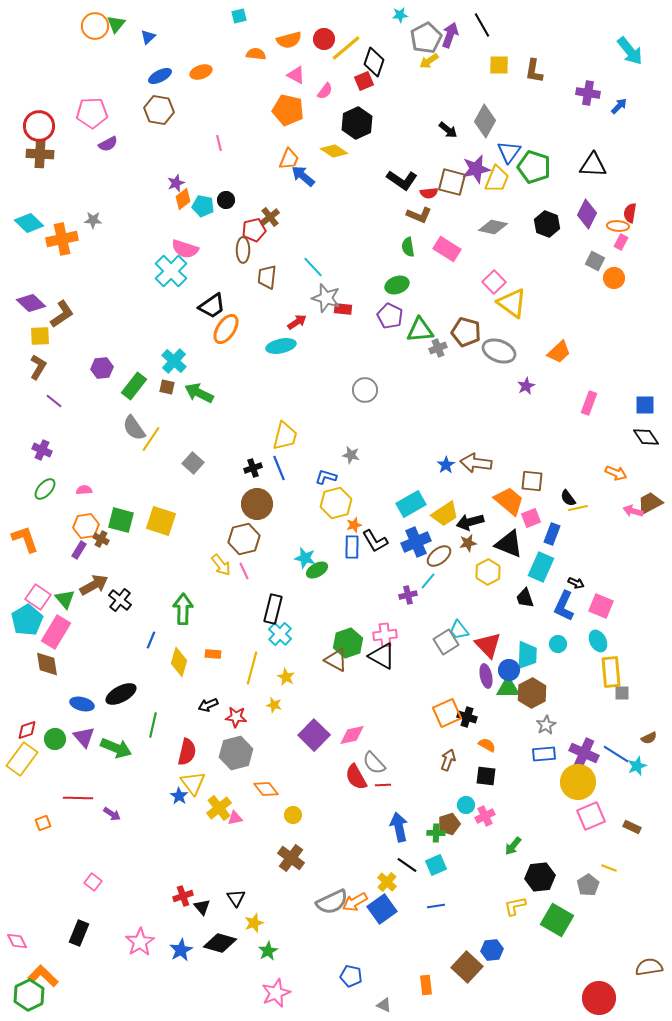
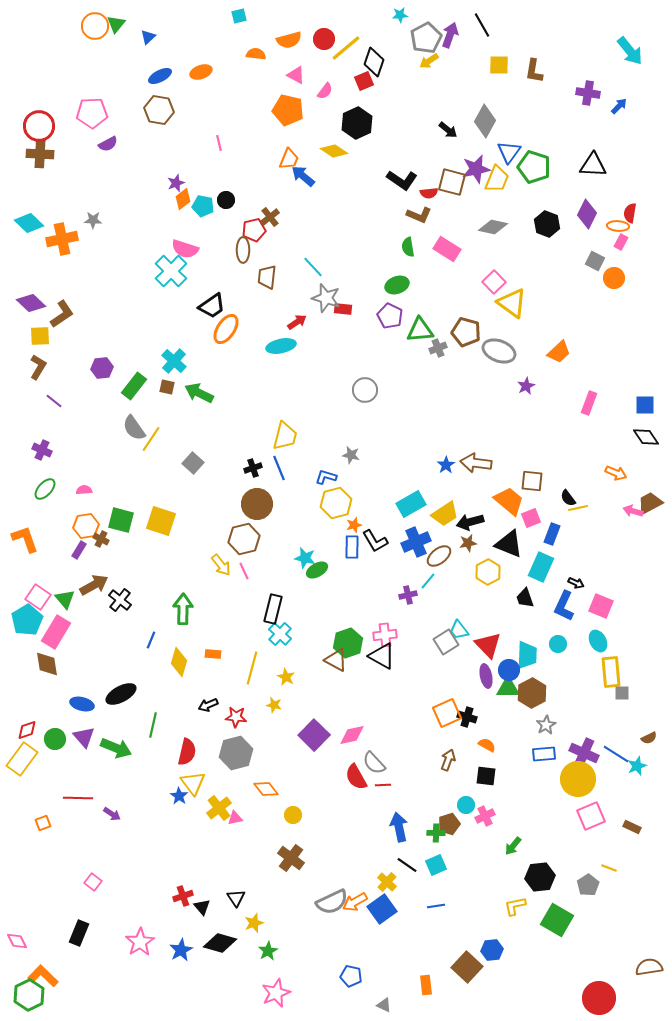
yellow circle at (578, 782): moved 3 px up
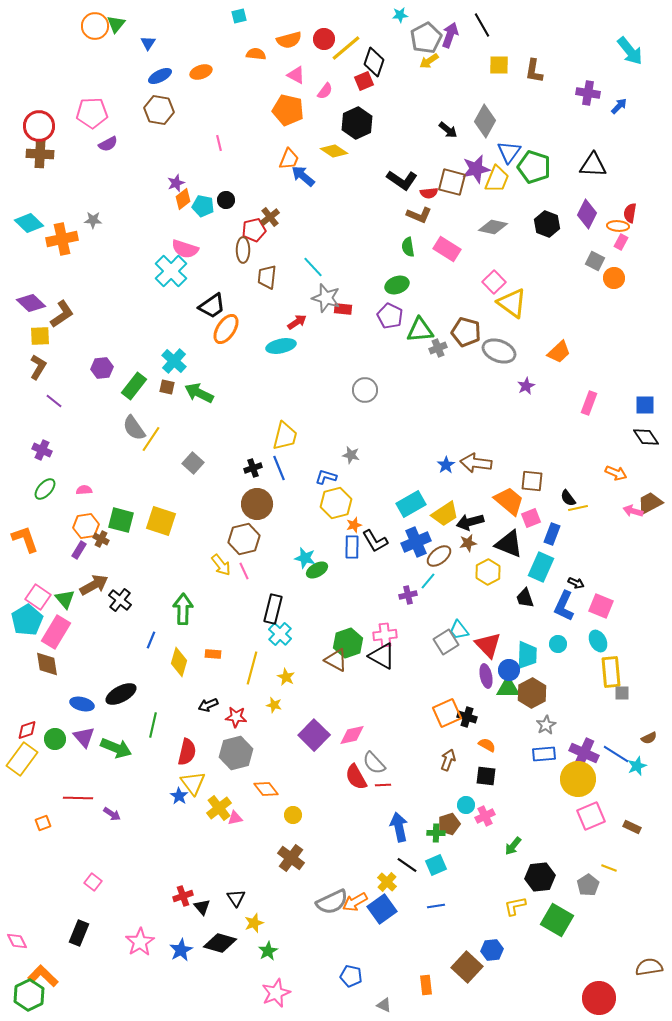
blue triangle at (148, 37): moved 6 px down; rotated 14 degrees counterclockwise
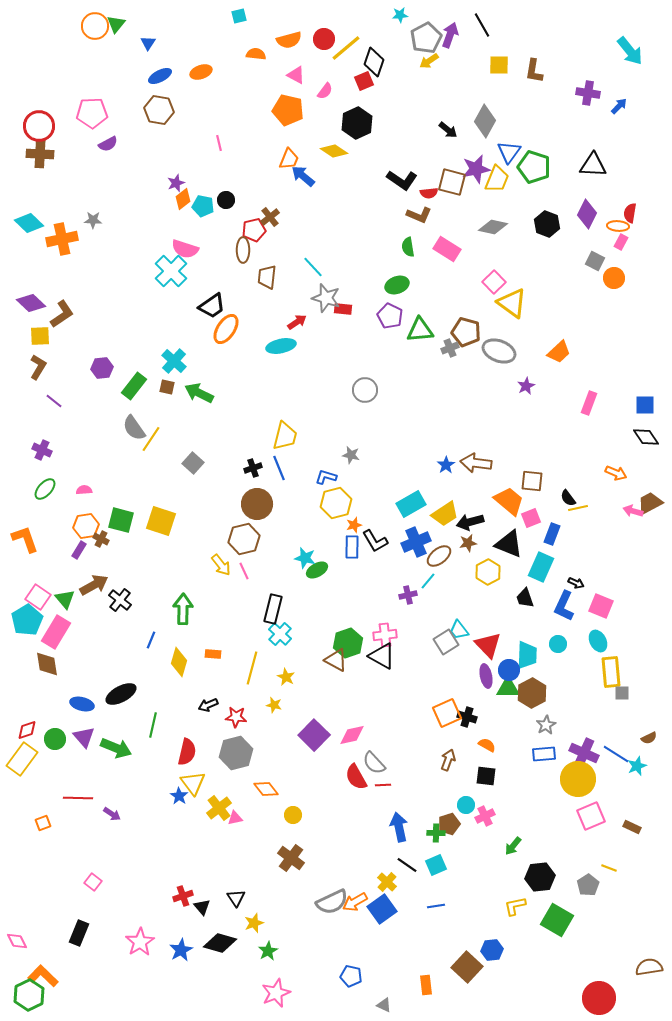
gray cross at (438, 348): moved 12 px right
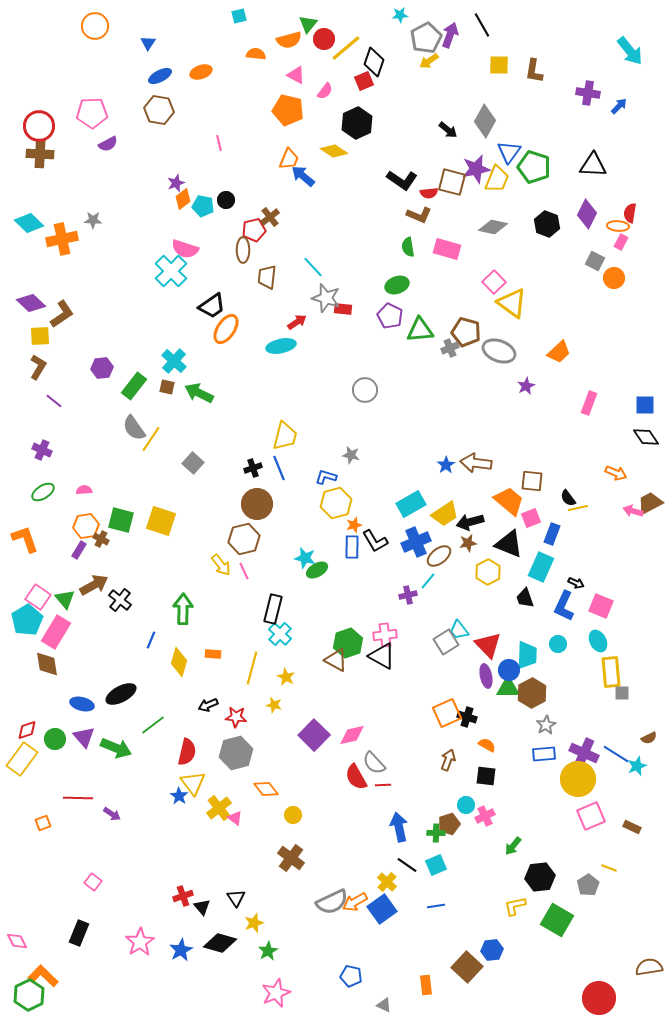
green triangle at (116, 24): moved 192 px right
pink rectangle at (447, 249): rotated 16 degrees counterclockwise
green ellipse at (45, 489): moved 2 px left, 3 px down; rotated 15 degrees clockwise
green line at (153, 725): rotated 40 degrees clockwise
pink triangle at (235, 818): rotated 49 degrees clockwise
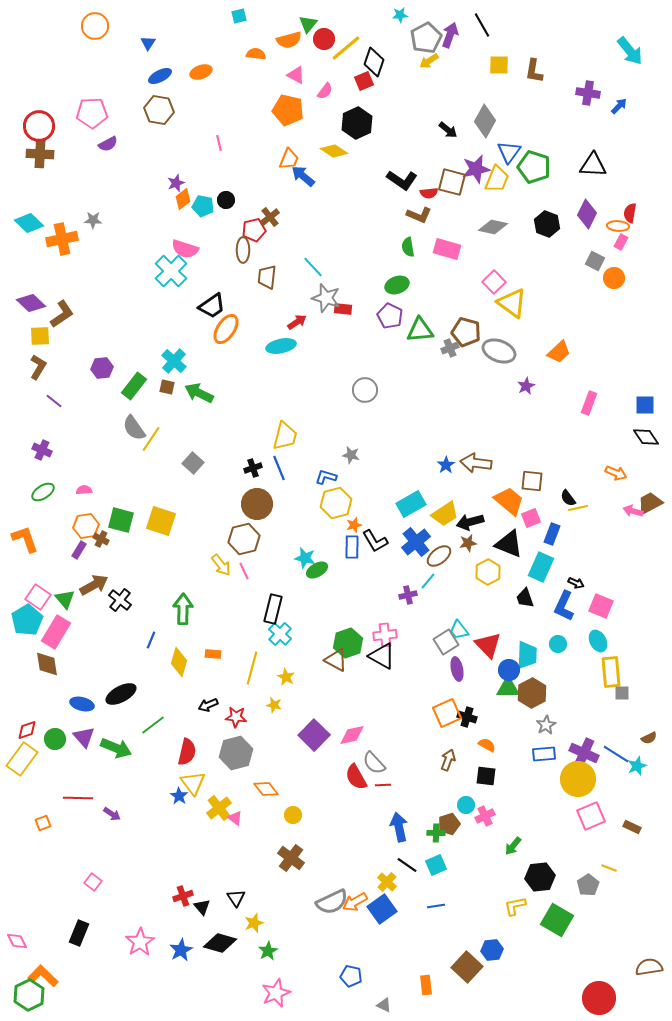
blue cross at (416, 542): rotated 16 degrees counterclockwise
purple ellipse at (486, 676): moved 29 px left, 7 px up
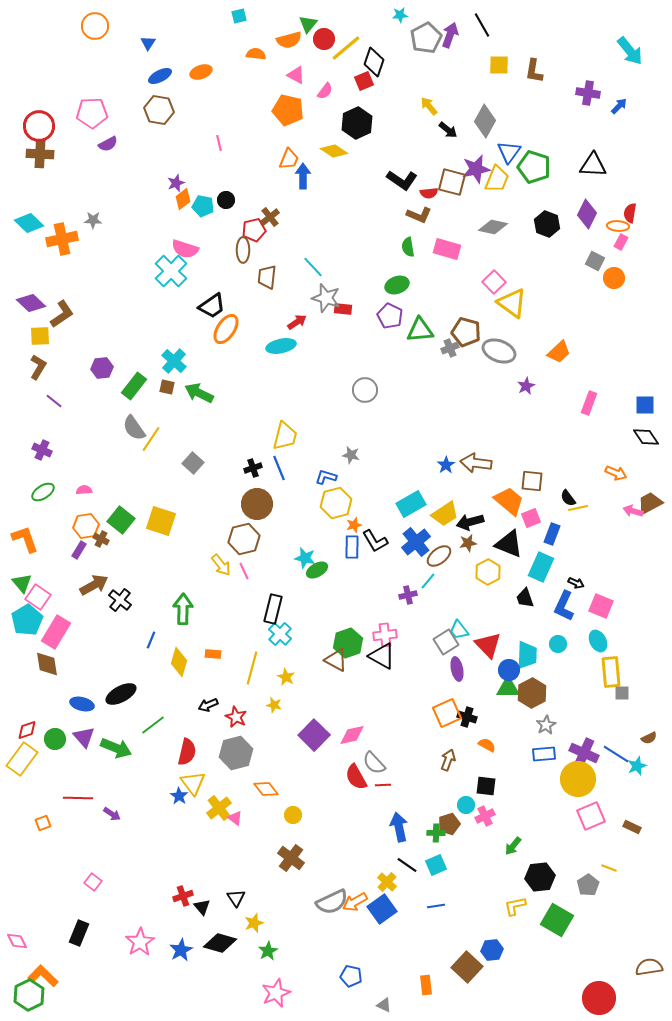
yellow arrow at (429, 61): moved 45 px down; rotated 84 degrees clockwise
blue arrow at (303, 176): rotated 50 degrees clockwise
green square at (121, 520): rotated 24 degrees clockwise
green triangle at (65, 599): moved 43 px left, 16 px up
red star at (236, 717): rotated 20 degrees clockwise
black square at (486, 776): moved 10 px down
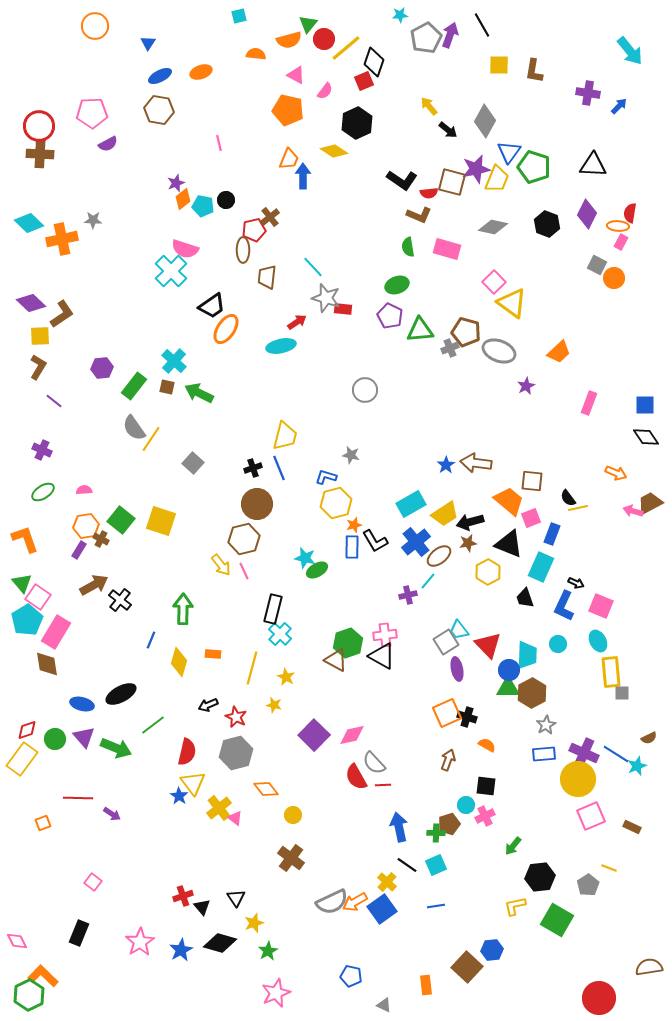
gray square at (595, 261): moved 2 px right, 4 px down
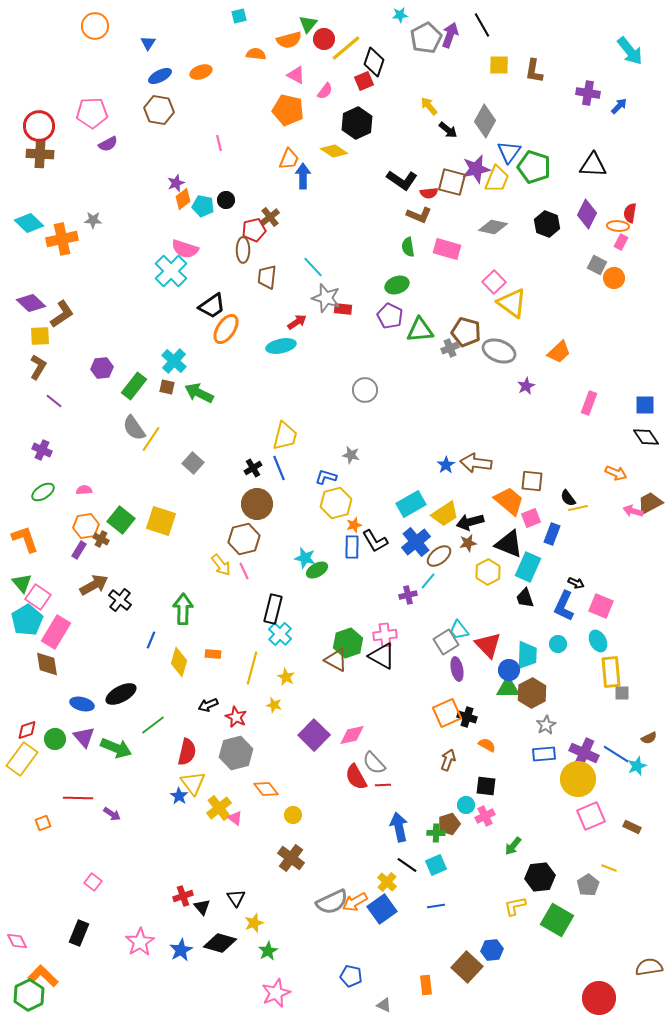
black cross at (253, 468): rotated 12 degrees counterclockwise
cyan rectangle at (541, 567): moved 13 px left
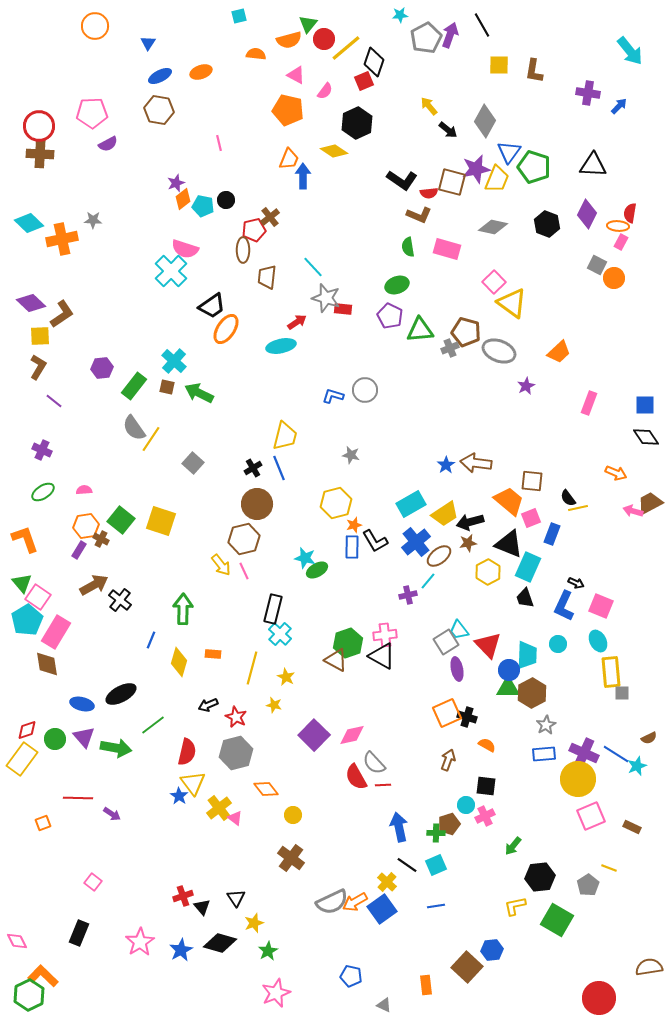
blue L-shape at (326, 477): moved 7 px right, 81 px up
green arrow at (116, 748): rotated 12 degrees counterclockwise
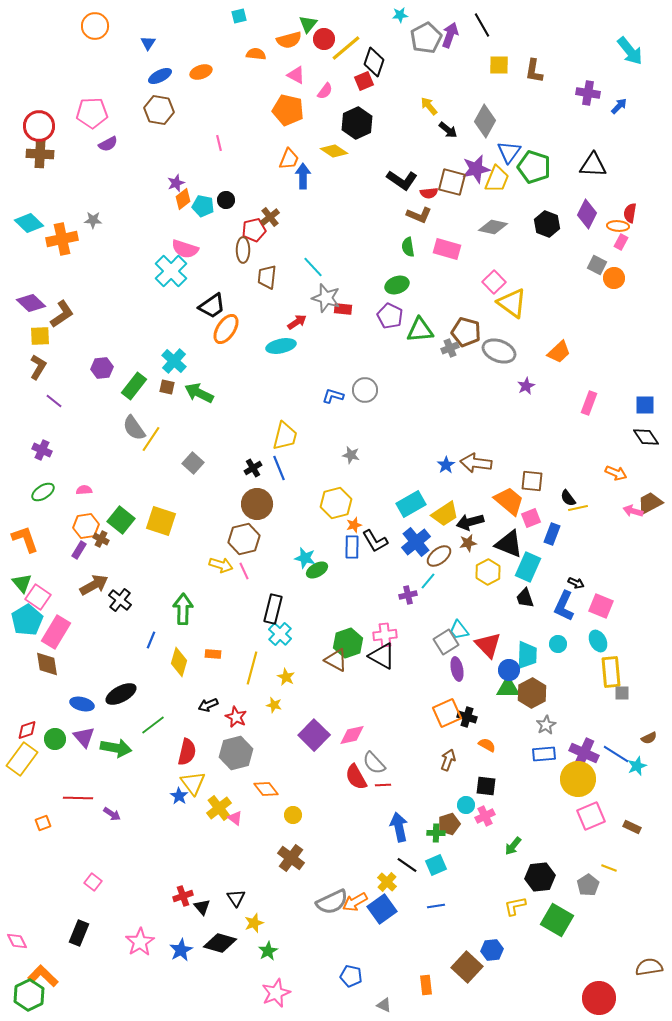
yellow arrow at (221, 565): rotated 35 degrees counterclockwise
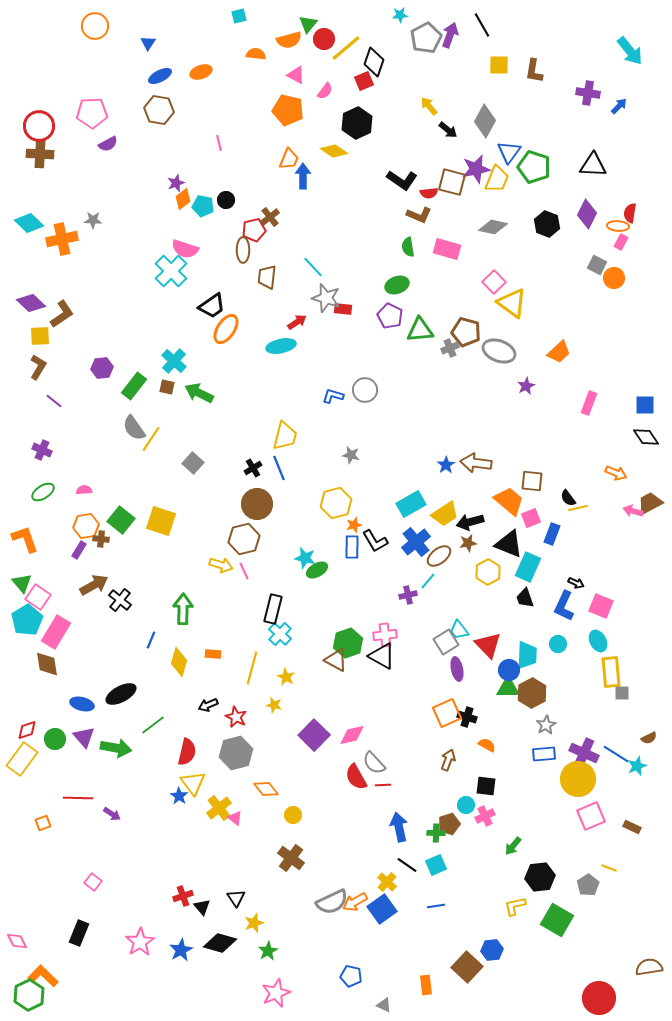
brown cross at (101, 539): rotated 21 degrees counterclockwise
